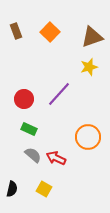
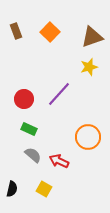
red arrow: moved 3 px right, 3 px down
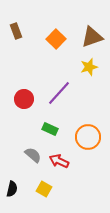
orange square: moved 6 px right, 7 px down
purple line: moved 1 px up
green rectangle: moved 21 px right
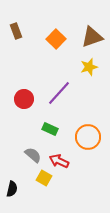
yellow square: moved 11 px up
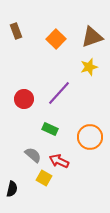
orange circle: moved 2 px right
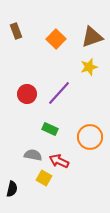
red circle: moved 3 px right, 5 px up
gray semicircle: rotated 30 degrees counterclockwise
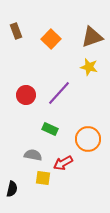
orange square: moved 5 px left
yellow star: rotated 30 degrees clockwise
red circle: moved 1 px left, 1 px down
orange circle: moved 2 px left, 2 px down
red arrow: moved 4 px right, 2 px down; rotated 54 degrees counterclockwise
yellow square: moved 1 px left; rotated 21 degrees counterclockwise
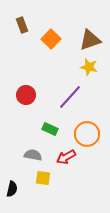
brown rectangle: moved 6 px right, 6 px up
brown triangle: moved 2 px left, 3 px down
purple line: moved 11 px right, 4 px down
orange circle: moved 1 px left, 5 px up
red arrow: moved 3 px right, 6 px up
